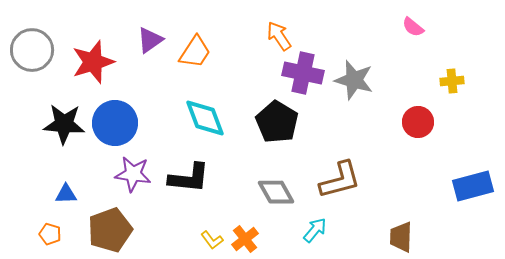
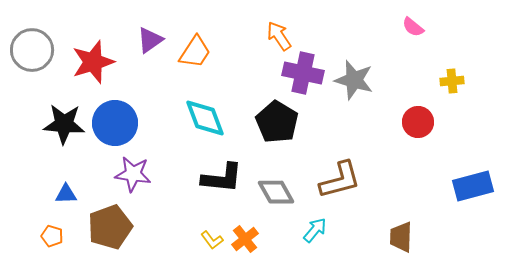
black L-shape: moved 33 px right
brown pentagon: moved 3 px up
orange pentagon: moved 2 px right, 2 px down
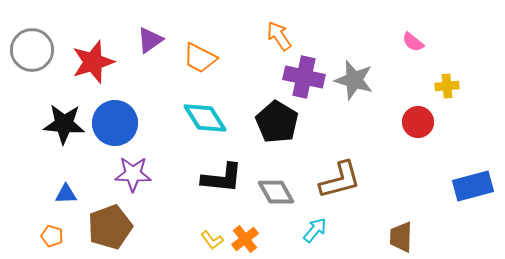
pink semicircle: moved 15 px down
orange trapezoid: moved 5 px right, 6 px down; rotated 84 degrees clockwise
purple cross: moved 1 px right, 4 px down
yellow cross: moved 5 px left, 5 px down
cyan diamond: rotated 12 degrees counterclockwise
purple star: rotated 6 degrees counterclockwise
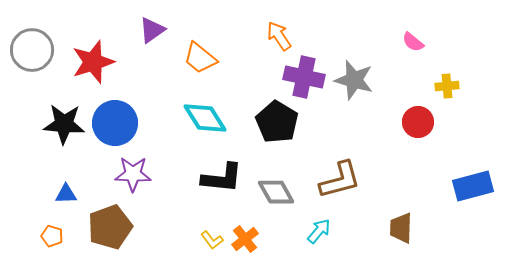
purple triangle: moved 2 px right, 10 px up
orange trapezoid: rotated 12 degrees clockwise
cyan arrow: moved 4 px right, 1 px down
brown trapezoid: moved 9 px up
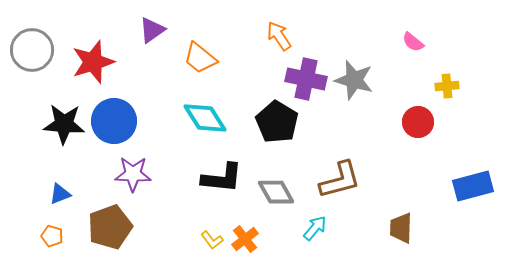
purple cross: moved 2 px right, 2 px down
blue circle: moved 1 px left, 2 px up
blue triangle: moved 6 px left; rotated 20 degrees counterclockwise
cyan arrow: moved 4 px left, 3 px up
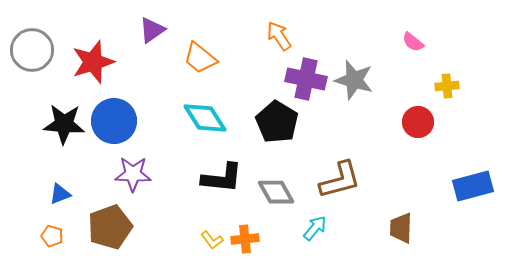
orange cross: rotated 32 degrees clockwise
